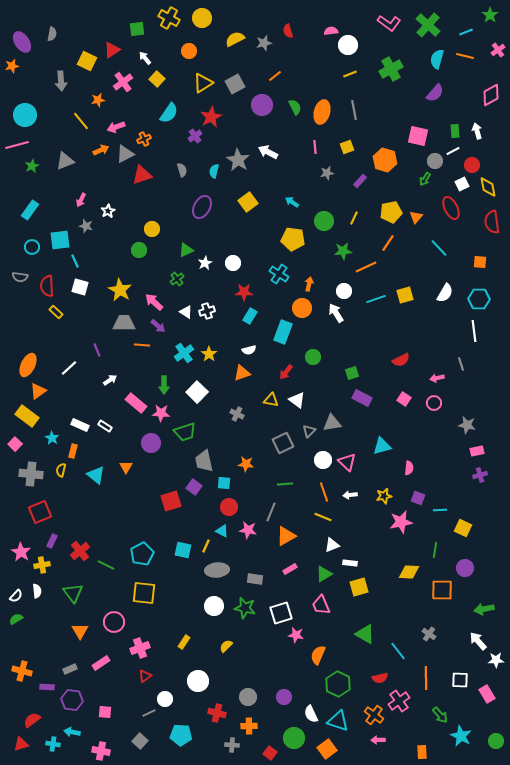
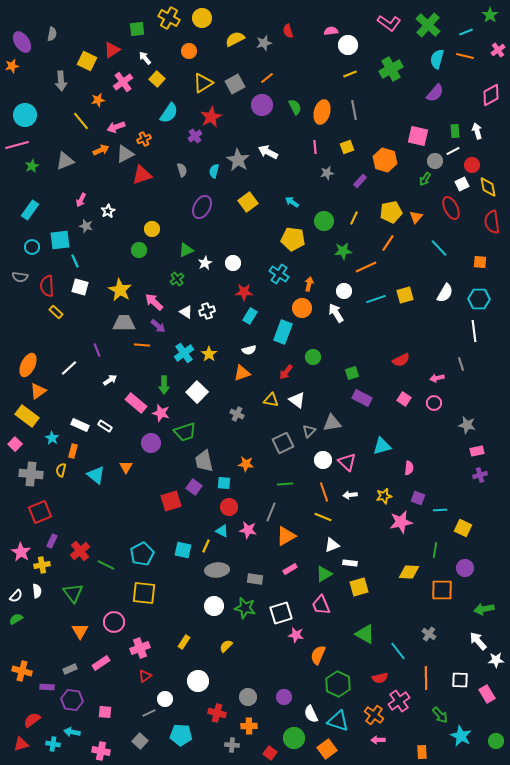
orange line at (275, 76): moved 8 px left, 2 px down
pink star at (161, 413): rotated 12 degrees clockwise
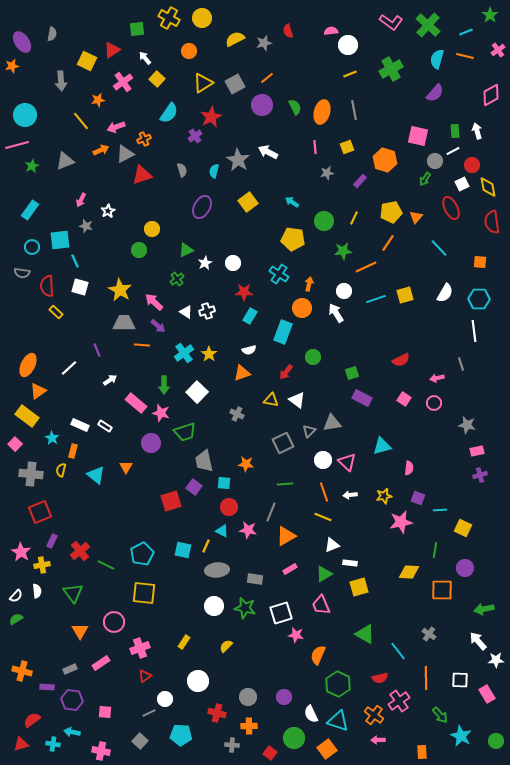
pink L-shape at (389, 23): moved 2 px right, 1 px up
gray semicircle at (20, 277): moved 2 px right, 4 px up
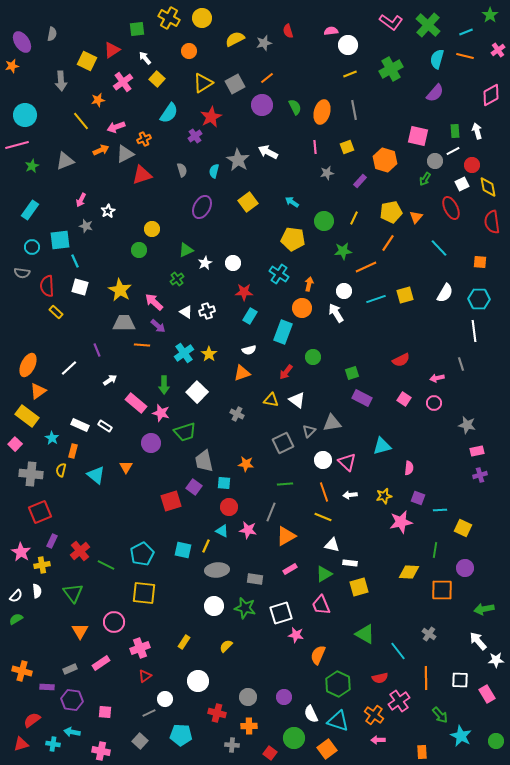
white triangle at (332, 545): rotated 35 degrees clockwise
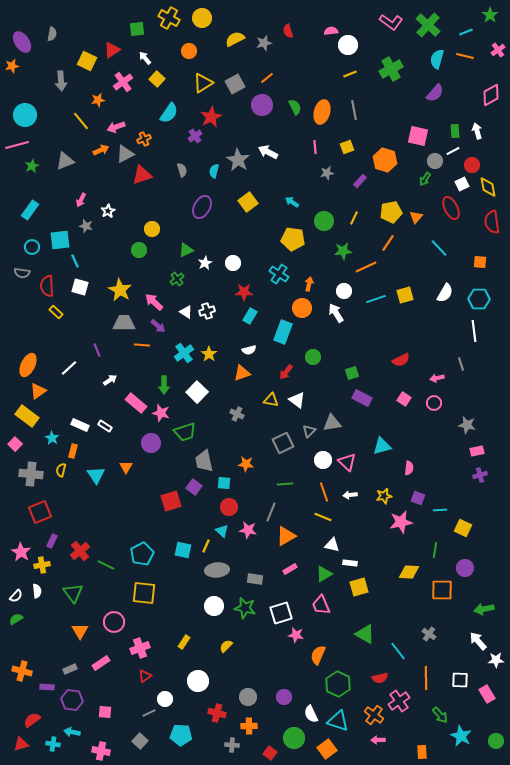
cyan triangle at (96, 475): rotated 18 degrees clockwise
cyan triangle at (222, 531): rotated 16 degrees clockwise
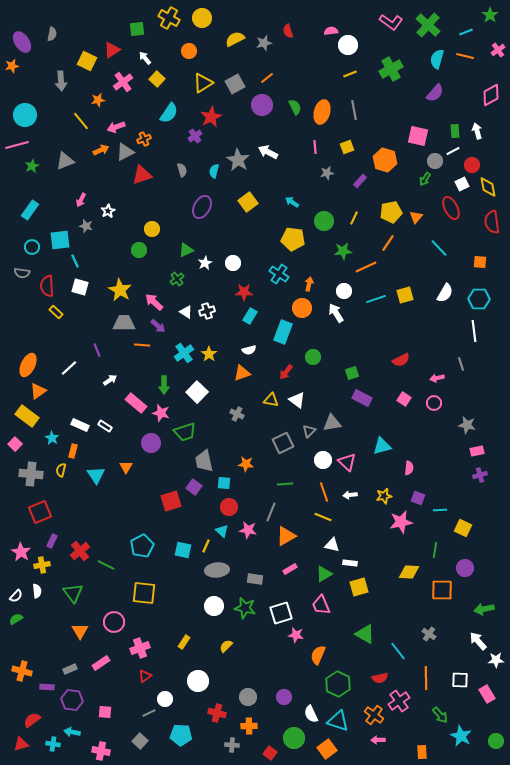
gray triangle at (125, 154): moved 2 px up
cyan pentagon at (142, 554): moved 8 px up
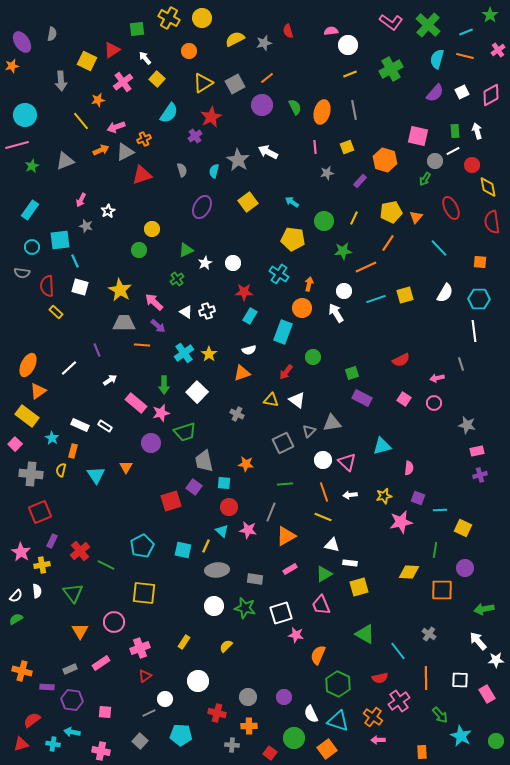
white square at (462, 184): moved 92 px up
pink star at (161, 413): rotated 30 degrees counterclockwise
orange cross at (374, 715): moved 1 px left, 2 px down
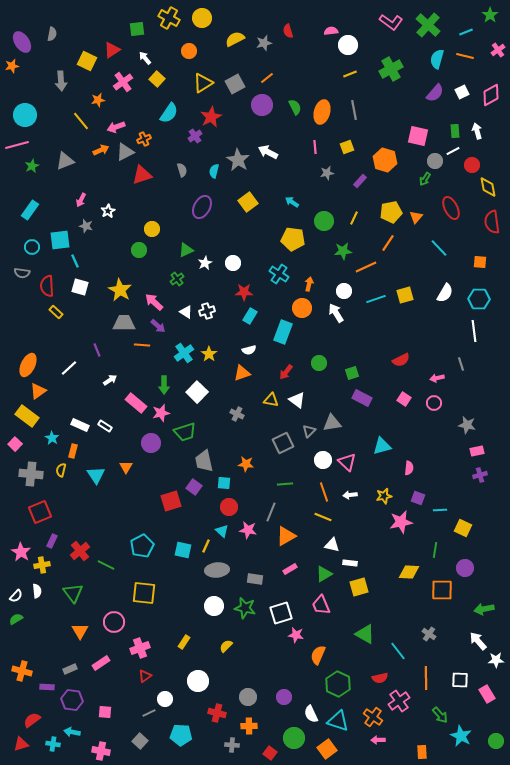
green circle at (313, 357): moved 6 px right, 6 px down
